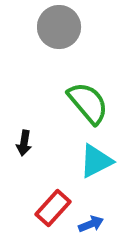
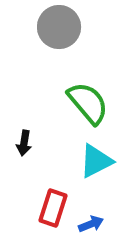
red rectangle: rotated 24 degrees counterclockwise
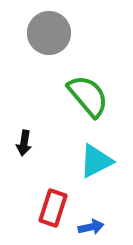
gray circle: moved 10 px left, 6 px down
green semicircle: moved 7 px up
blue arrow: moved 3 px down; rotated 10 degrees clockwise
